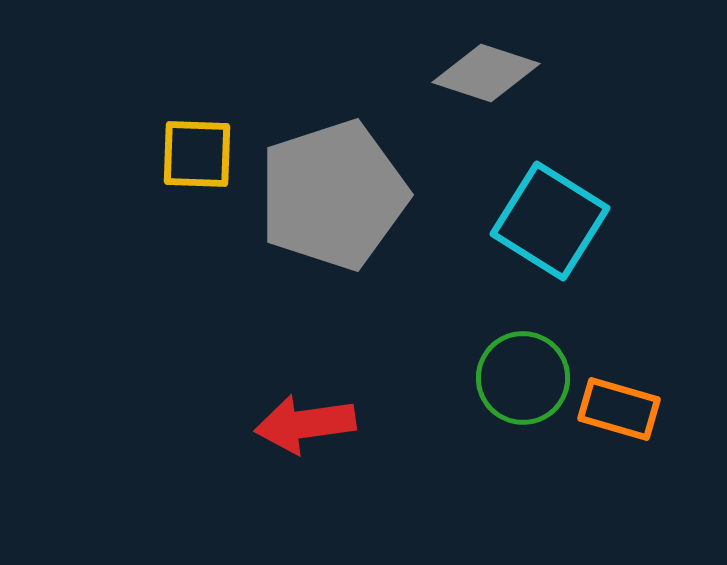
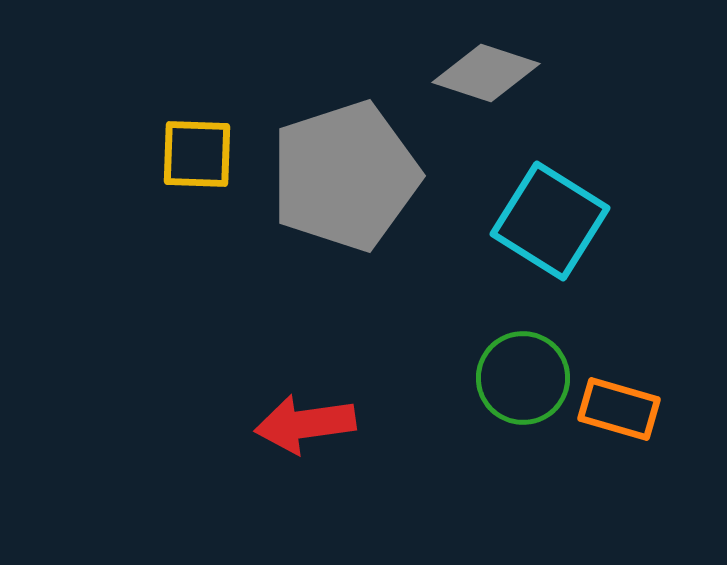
gray pentagon: moved 12 px right, 19 px up
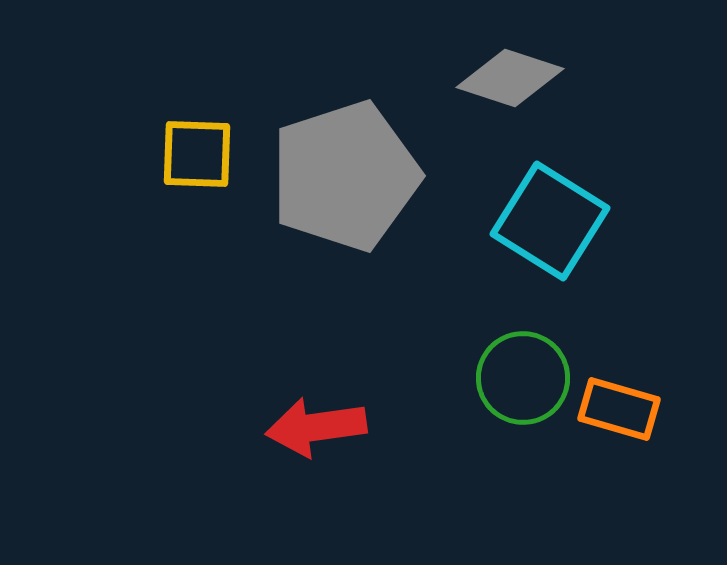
gray diamond: moved 24 px right, 5 px down
red arrow: moved 11 px right, 3 px down
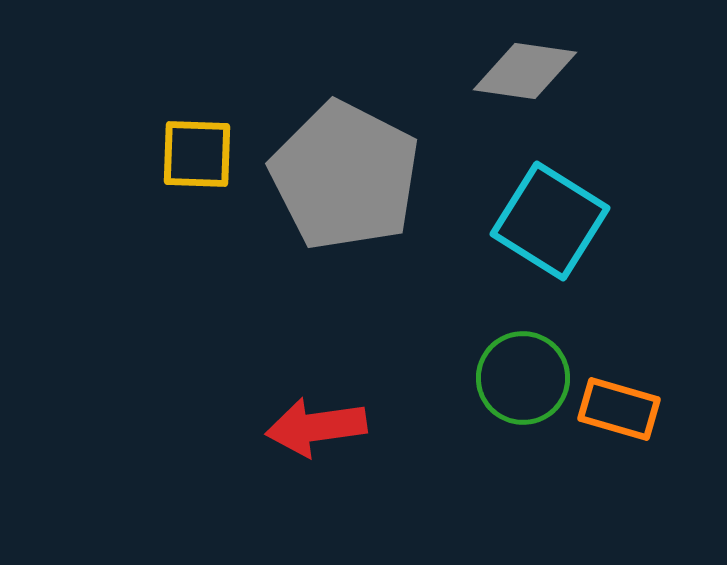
gray diamond: moved 15 px right, 7 px up; rotated 10 degrees counterclockwise
gray pentagon: rotated 27 degrees counterclockwise
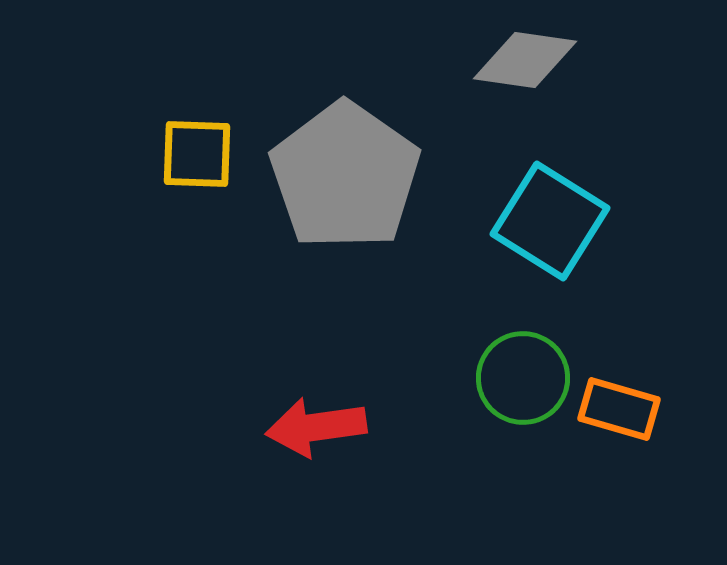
gray diamond: moved 11 px up
gray pentagon: rotated 8 degrees clockwise
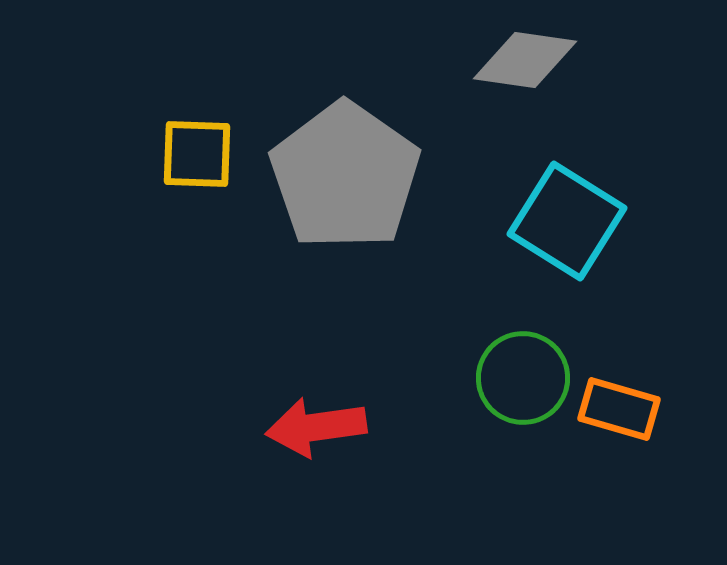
cyan square: moved 17 px right
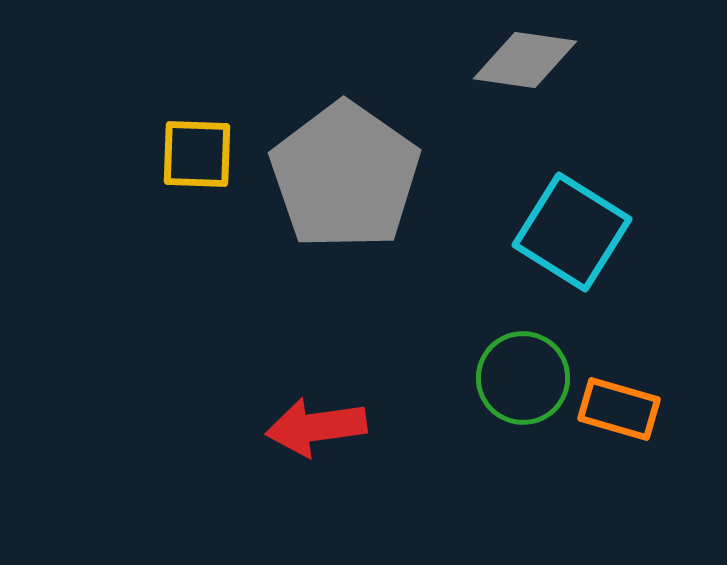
cyan square: moved 5 px right, 11 px down
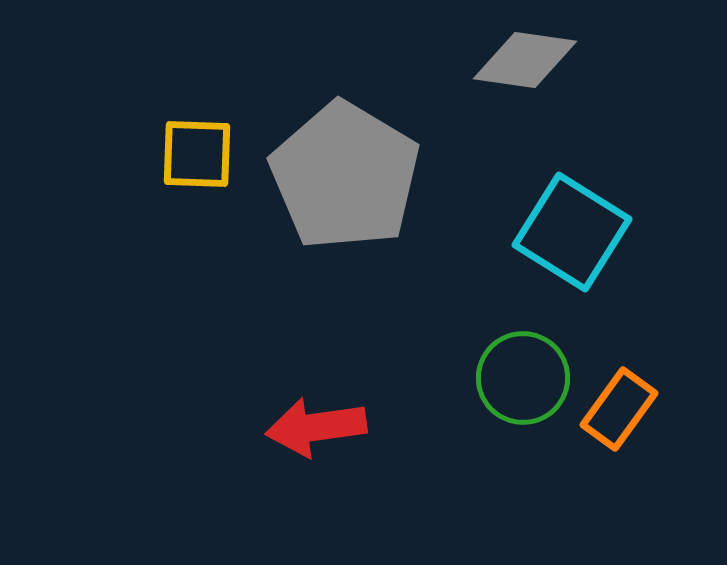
gray pentagon: rotated 4 degrees counterclockwise
orange rectangle: rotated 70 degrees counterclockwise
